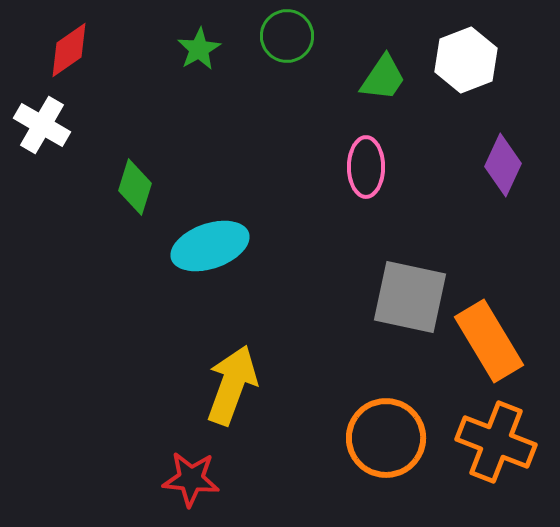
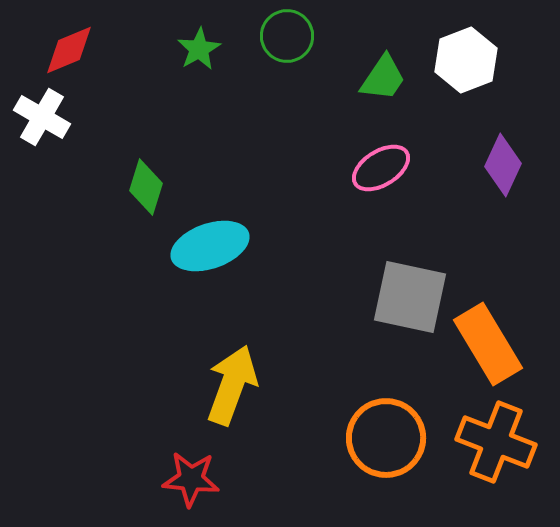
red diamond: rotated 12 degrees clockwise
white cross: moved 8 px up
pink ellipse: moved 15 px right, 1 px down; rotated 58 degrees clockwise
green diamond: moved 11 px right
orange rectangle: moved 1 px left, 3 px down
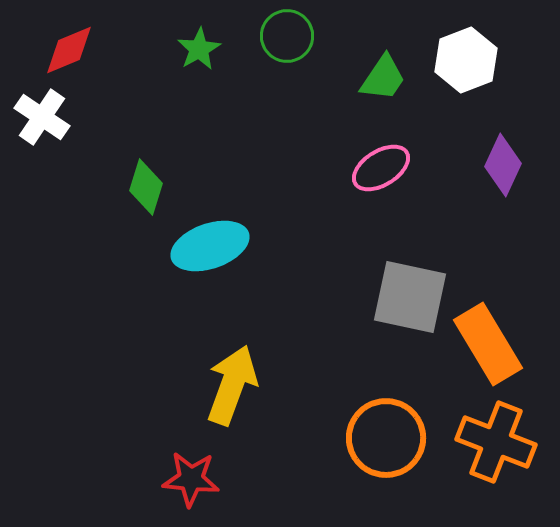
white cross: rotated 4 degrees clockwise
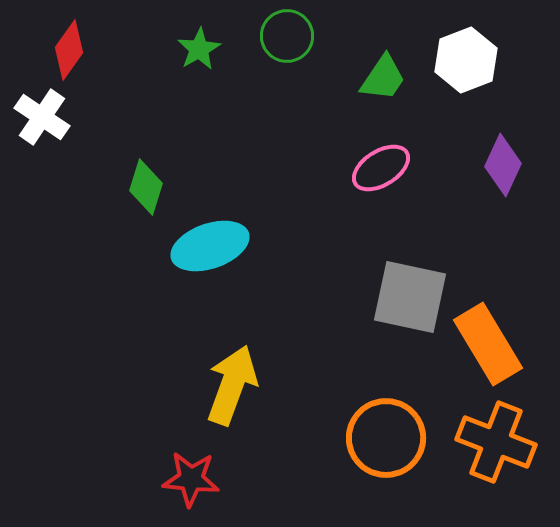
red diamond: rotated 32 degrees counterclockwise
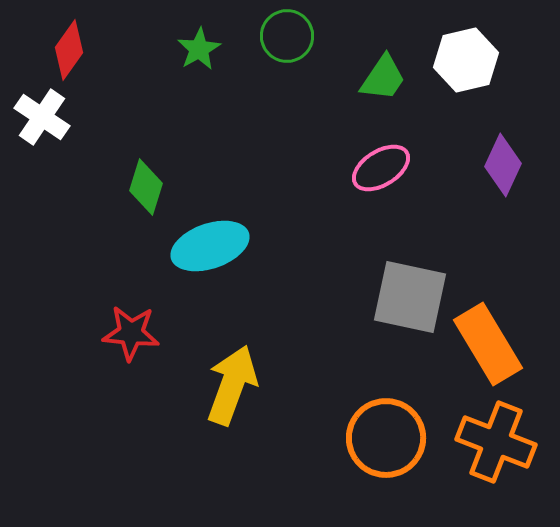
white hexagon: rotated 8 degrees clockwise
red star: moved 60 px left, 146 px up
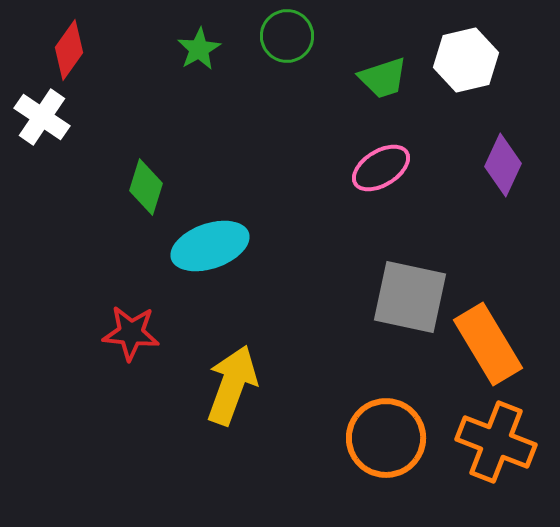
green trapezoid: rotated 38 degrees clockwise
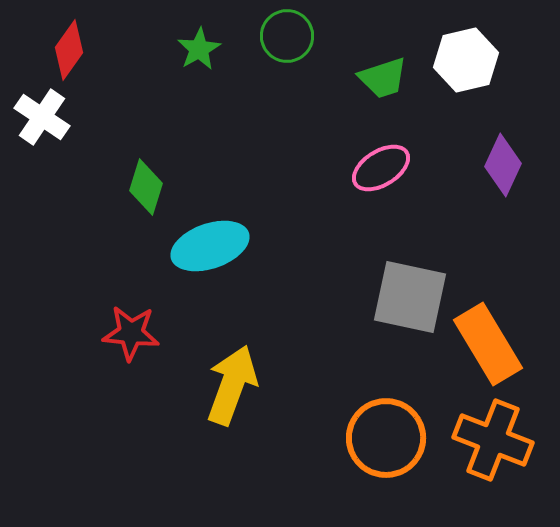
orange cross: moved 3 px left, 2 px up
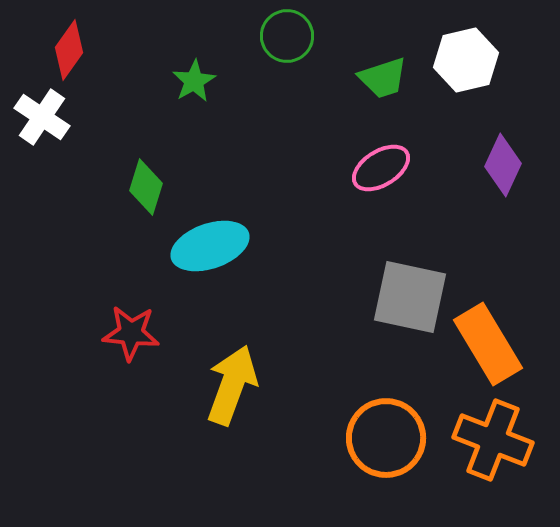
green star: moved 5 px left, 32 px down
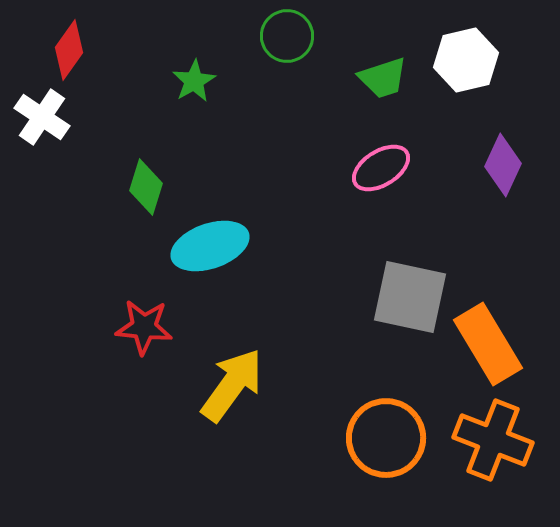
red star: moved 13 px right, 6 px up
yellow arrow: rotated 16 degrees clockwise
